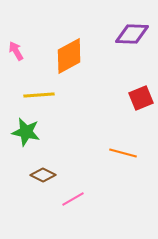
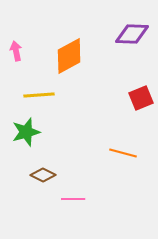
pink arrow: rotated 18 degrees clockwise
green star: rotated 28 degrees counterclockwise
pink line: rotated 30 degrees clockwise
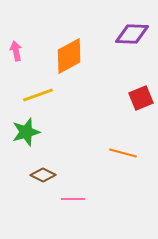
yellow line: moved 1 px left; rotated 16 degrees counterclockwise
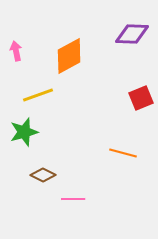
green star: moved 2 px left
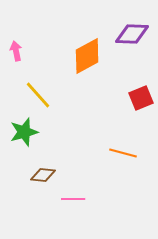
orange diamond: moved 18 px right
yellow line: rotated 68 degrees clockwise
brown diamond: rotated 20 degrees counterclockwise
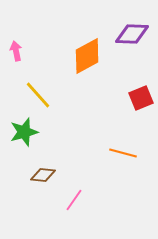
pink line: moved 1 px right, 1 px down; rotated 55 degrees counterclockwise
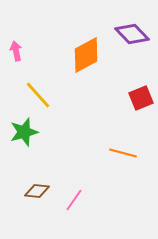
purple diamond: rotated 44 degrees clockwise
orange diamond: moved 1 px left, 1 px up
brown diamond: moved 6 px left, 16 px down
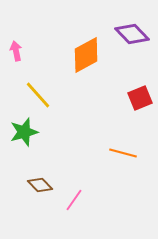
red square: moved 1 px left
brown diamond: moved 3 px right, 6 px up; rotated 40 degrees clockwise
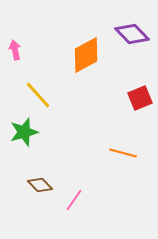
pink arrow: moved 1 px left, 1 px up
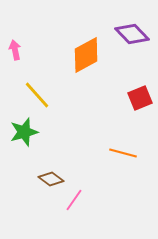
yellow line: moved 1 px left
brown diamond: moved 11 px right, 6 px up; rotated 10 degrees counterclockwise
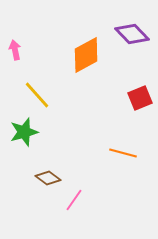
brown diamond: moved 3 px left, 1 px up
